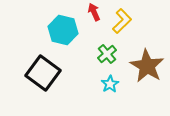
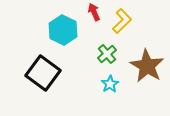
cyan hexagon: rotated 12 degrees clockwise
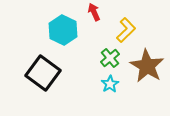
yellow L-shape: moved 4 px right, 9 px down
green cross: moved 3 px right, 4 px down
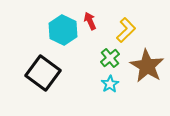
red arrow: moved 4 px left, 9 px down
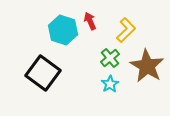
cyan hexagon: rotated 8 degrees counterclockwise
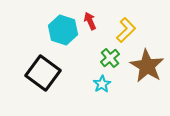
cyan star: moved 8 px left
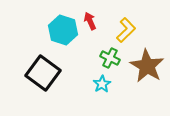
green cross: rotated 24 degrees counterclockwise
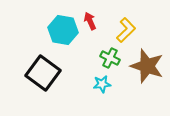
cyan hexagon: rotated 8 degrees counterclockwise
brown star: rotated 12 degrees counterclockwise
cyan star: rotated 24 degrees clockwise
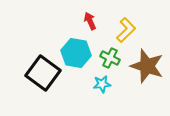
cyan hexagon: moved 13 px right, 23 px down
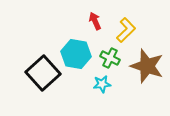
red arrow: moved 5 px right
cyan hexagon: moved 1 px down
black square: rotated 12 degrees clockwise
